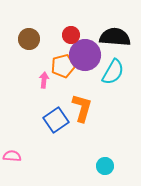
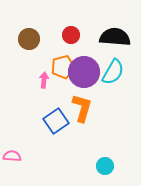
purple circle: moved 1 px left, 17 px down
orange pentagon: moved 1 px down
blue square: moved 1 px down
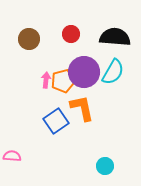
red circle: moved 1 px up
orange pentagon: moved 14 px down
pink arrow: moved 2 px right
orange L-shape: rotated 28 degrees counterclockwise
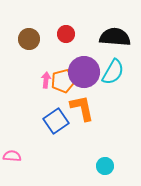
red circle: moved 5 px left
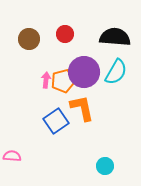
red circle: moved 1 px left
cyan semicircle: moved 3 px right
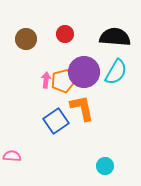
brown circle: moved 3 px left
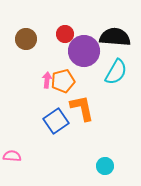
purple circle: moved 21 px up
pink arrow: moved 1 px right
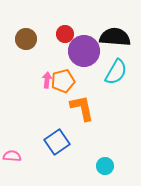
blue square: moved 1 px right, 21 px down
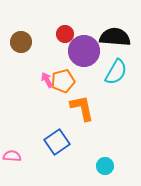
brown circle: moved 5 px left, 3 px down
pink arrow: rotated 35 degrees counterclockwise
